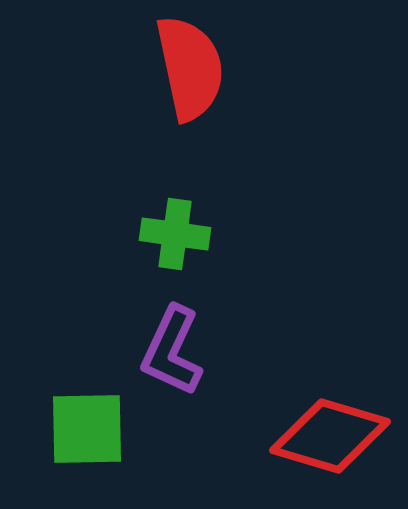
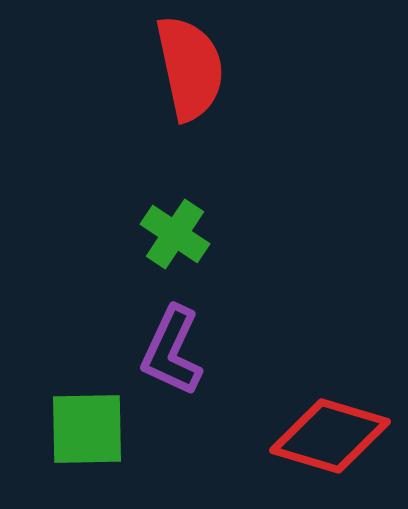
green cross: rotated 26 degrees clockwise
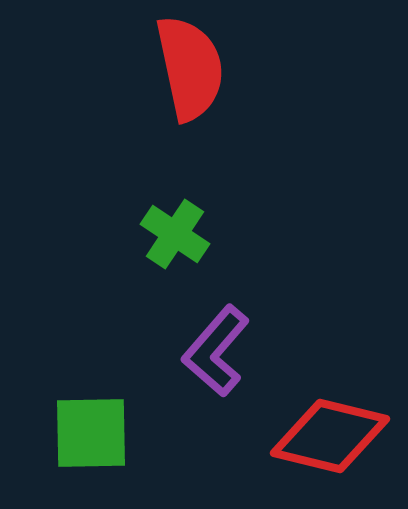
purple L-shape: moved 44 px right; rotated 16 degrees clockwise
green square: moved 4 px right, 4 px down
red diamond: rotated 3 degrees counterclockwise
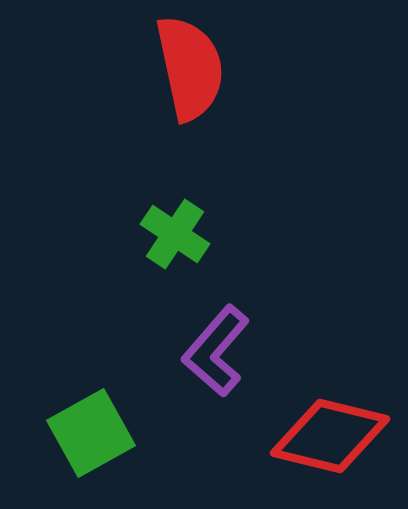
green square: rotated 28 degrees counterclockwise
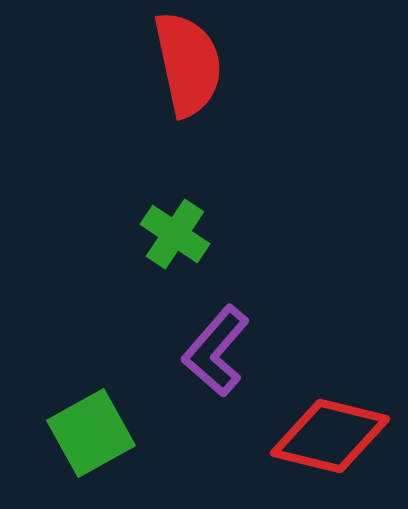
red semicircle: moved 2 px left, 4 px up
